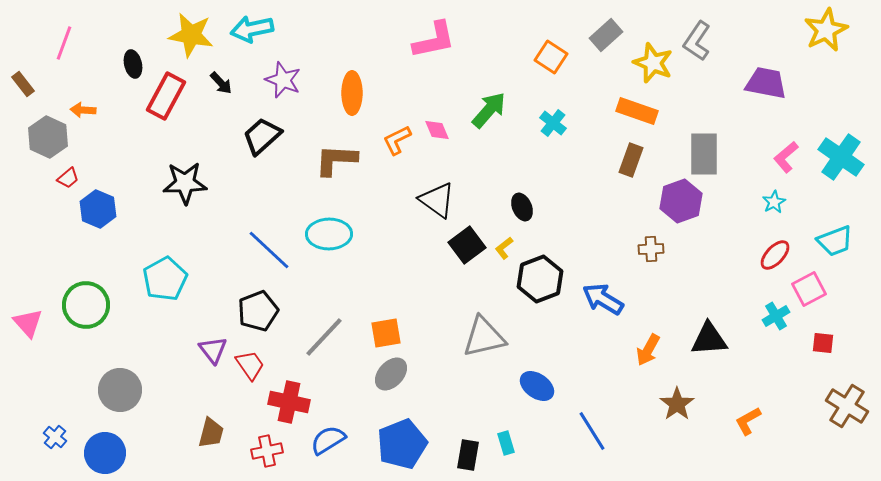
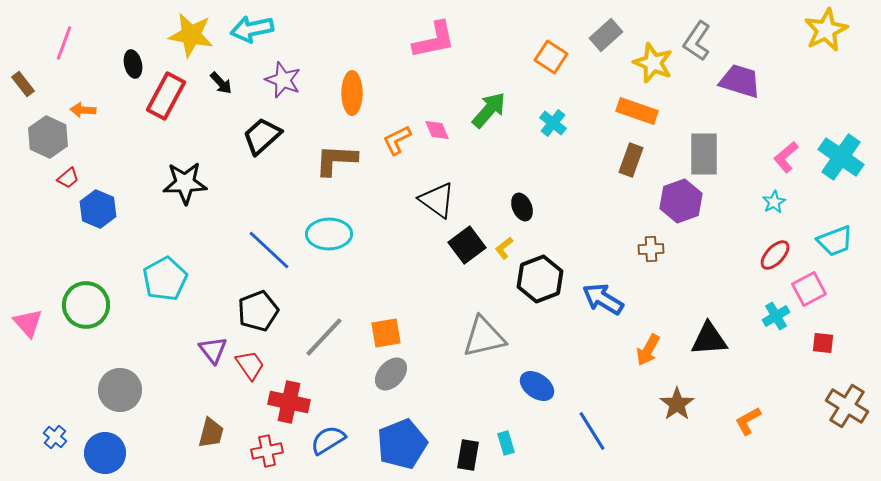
purple trapezoid at (766, 83): moved 26 px left, 2 px up; rotated 6 degrees clockwise
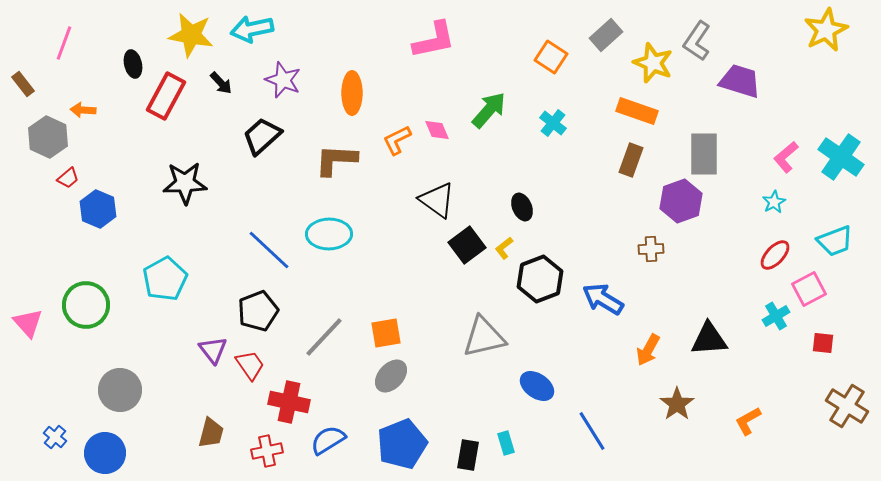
gray ellipse at (391, 374): moved 2 px down
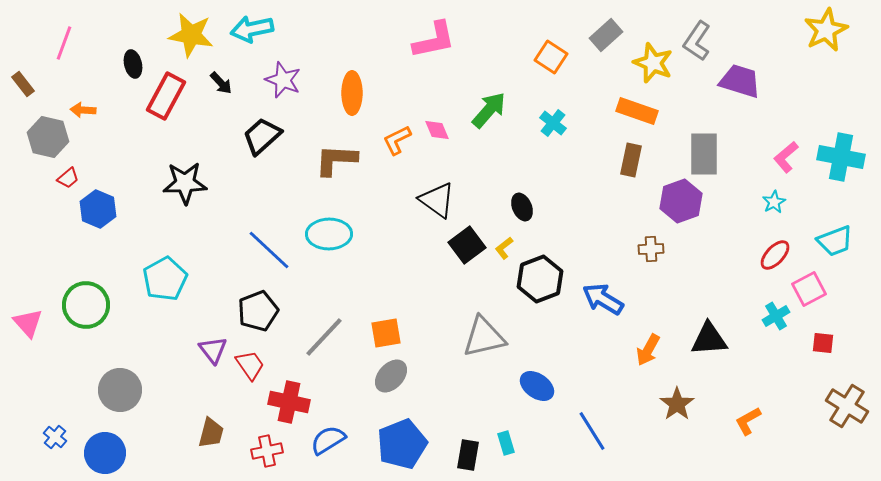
gray hexagon at (48, 137): rotated 12 degrees counterclockwise
cyan cross at (841, 157): rotated 24 degrees counterclockwise
brown rectangle at (631, 160): rotated 8 degrees counterclockwise
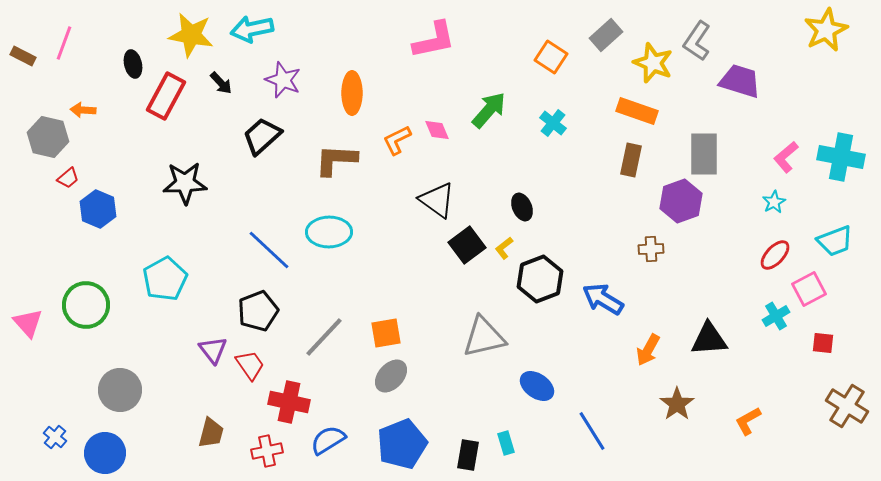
brown rectangle at (23, 84): moved 28 px up; rotated 25 degrees counterclockwise
cyan ellipse at (329, 234): moved 2 px up
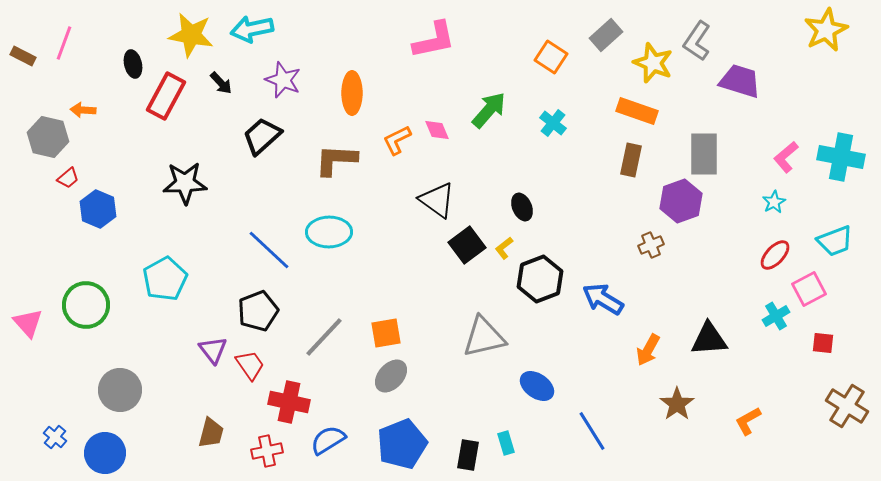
brown cross at (651, 249): moved 4 px up; rotated 20 degrees counterclockwise
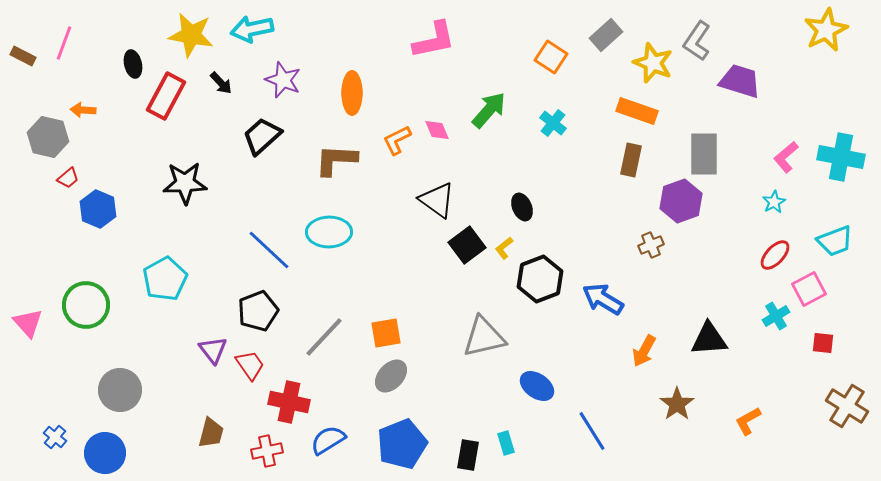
orange arrow at (648, 350): moved 4 px left, 1 px down
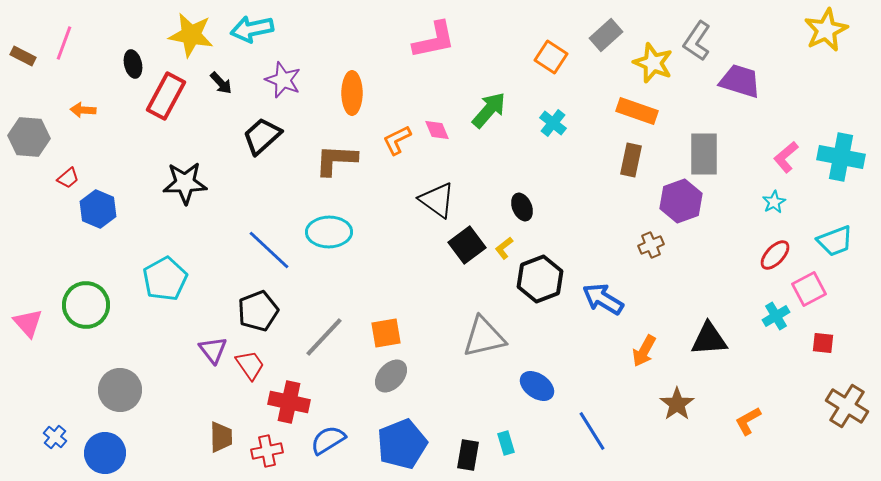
gray hexagon at (48, 137): moved 19 px left; rotated 9 degrees counterclockwise
brown trapezoid at (211, 433): moved 10 px right, 4 px down; rotated 16 degrees counterclockwise
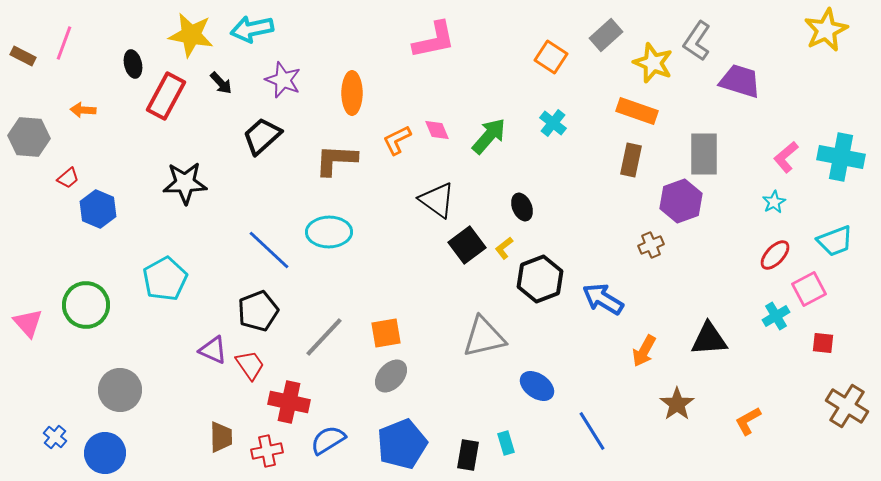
green arrow at (489, 110): moved 26 px down
purple triangle at (213, 350): rotated 28 degrees counterclockwise
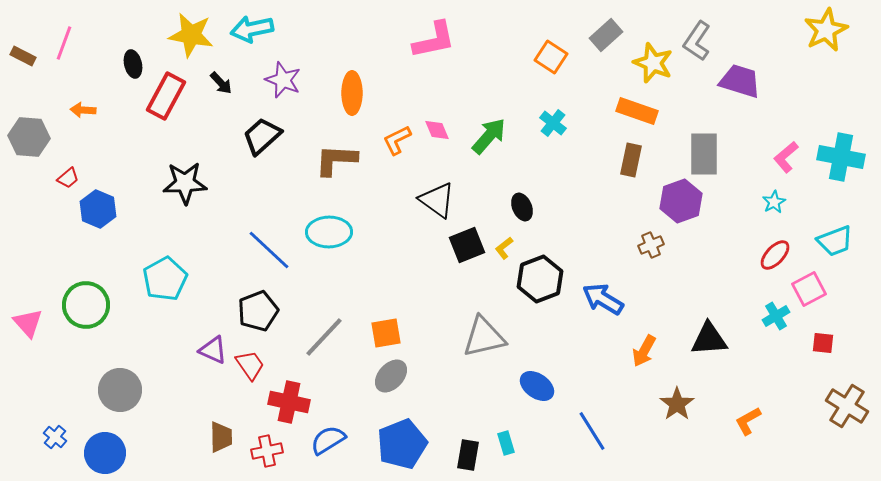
black square at (467, 245): rotated 15 degrees clockwise
